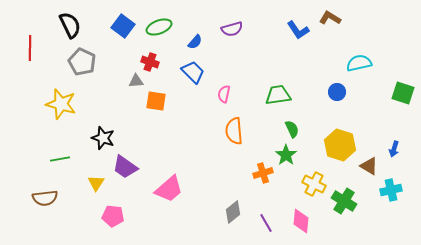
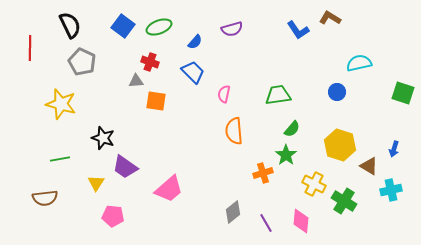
green semicircle: rotated 66 degrees clockwise
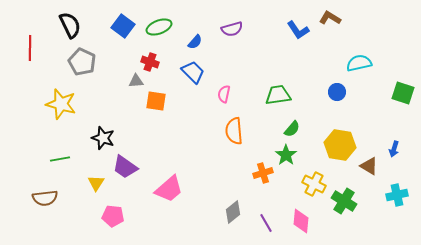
yellow hexagon: rotated 8 degrees counterclockwise
cyan cross: moved 6 px right, 5 px down
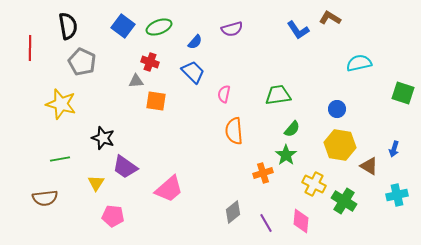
black semicircle: moved 2 px left, 1 px down; rotated 16 degrees clockwise
blue circle: moved 17 px down
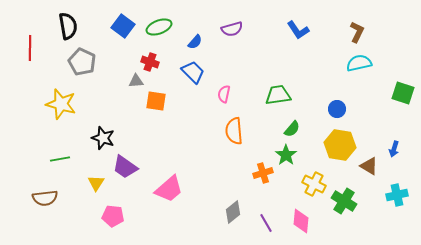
brown L-shape: moved 27 px right, 14 px down; rotated 85 degrees clockwise
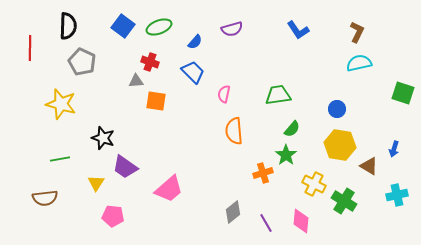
black semicircle: rotated 12 degrees clockwise
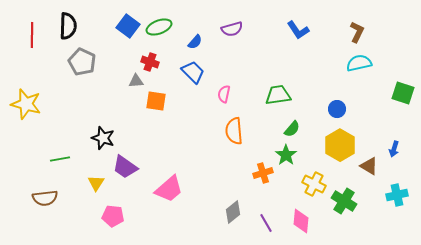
blue square: moved 5 px right
red line: moved 2 px right, 13 px up
yellow star: moved 35 px left
yellow hexagon: rotated 20 degrees clockwise
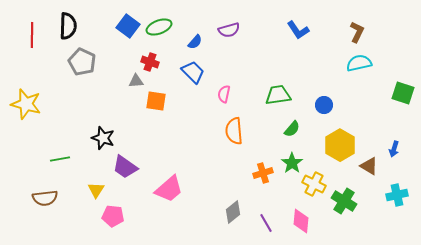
purple semicircle: moved 3 px left, 1 px down
blue circle: moved 13 px left, 4 px up
green star: moved 6 px right, 8 px down
yellow triangle: moved 7 px down
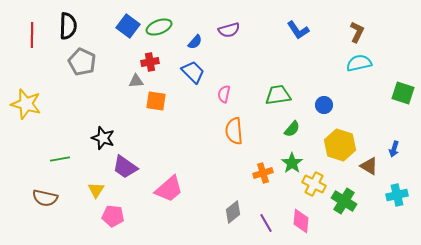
red cross: rotated 30 degrees counterclockwise
yellow hexagon: rotated 12 degrees counterclockwise
brown semicircle: rotated 20 degrees clockwise
